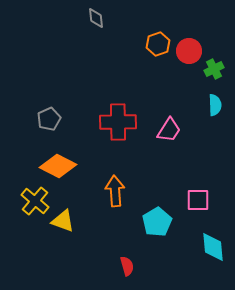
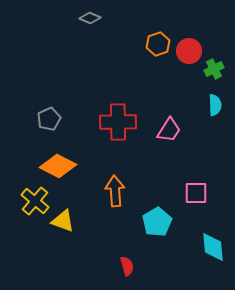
gray diamond: moved 6 px left; rotated 60 degrees counterclockwise
pink square: moved 2 px left, 7 px up
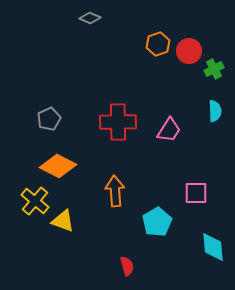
cyan semicircle: moved 6 px down
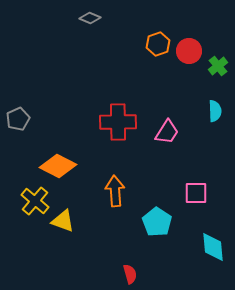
green cross: moved 4 px right, 3 px up; rotated 12 degrees counterclockwise
gray pentagon: moved 31 px left
pink trapezoid: moved 2 px left, 2 px down
cyan pentagon: rotated 8 degrees counterclockwise
red semicircle: moved 3 px right, 8 px down
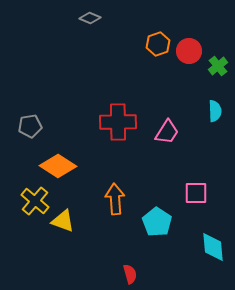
gray pentagon: moved 12 px right, 7 px down; rotated 15 degrees clockwise
orange diamond: rotated 6 degrees clockwise
orange arrow: moved 8 px down
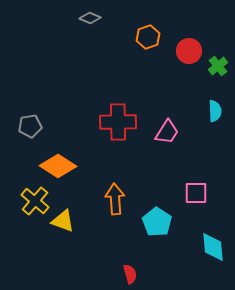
orange hexagon: moved 10 px left, 7 px up
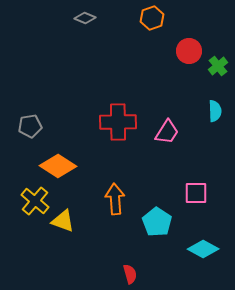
gray diamond: moved 5 px left
orange hexagon: moved 4 px right, 19 px up
cyan diamond: moved 10 px left, 2 px down; rotated 56 degrees counterclockwise
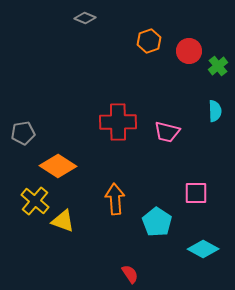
orange hexagon: moved 3 px left, 23 px down
gray pentagon: moved 7 px left, 7 px down
pink trapezoid: rotated 72 degrees clockwise
red semicircle: rotated 18 degrees counterclockwise
